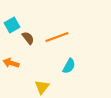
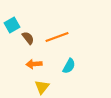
orange arrow: moved 23 px right, 1 px down; rotated 21 degrees counterclockwise
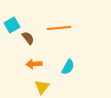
orange line: moved 2 px right, 9 px up; rotated 15 degrees clockwise
cyan semicircle: moved 1 px left, 1 px down
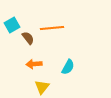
orange line: moved 7 px left
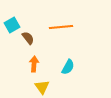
orange line: moved 9 px right, 1 px up
orange arrow: rotated 98 degrees clockwise
yellow triangle: rotated 14 degrees counterclockwise
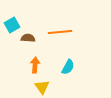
orange line: moved 1 px left, 5 px down
brown semicircle: rotated 48 degrees counterclockwise
orange arrow: moved 1 px right, 1 px down
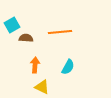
brown semicircle: moved 2 px left
yellow triangle: rotated 28 degrees counterclockwise
